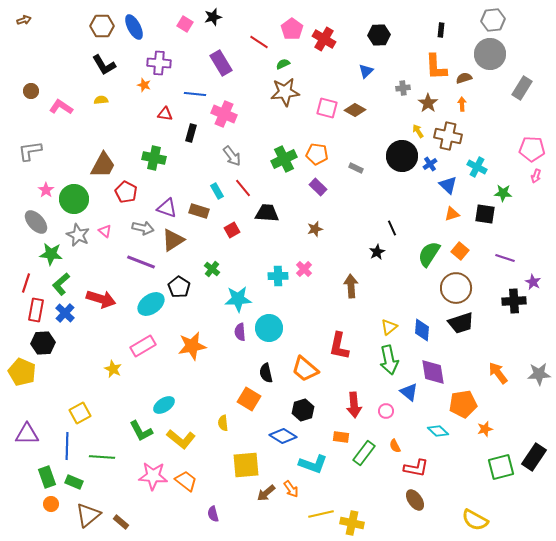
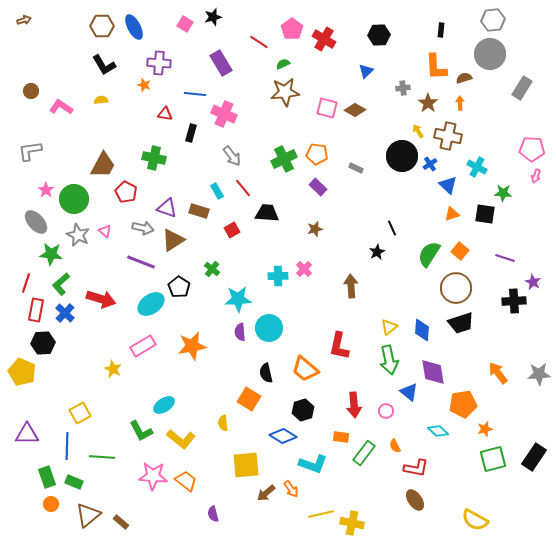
orange arrow at (462, 104): moved 2 px left, 1 px up
green square at (501, 467): moved 8 px left, 8 px up
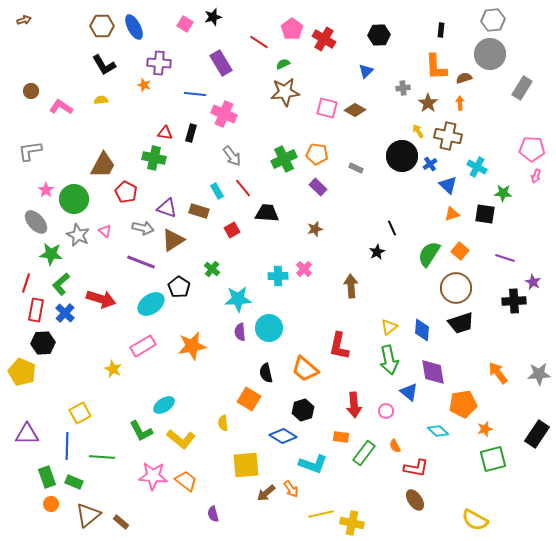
red triangle at (165, 114): moved 19 px down
black rectangle at (534, 457): moved 3 px right, 23 px up
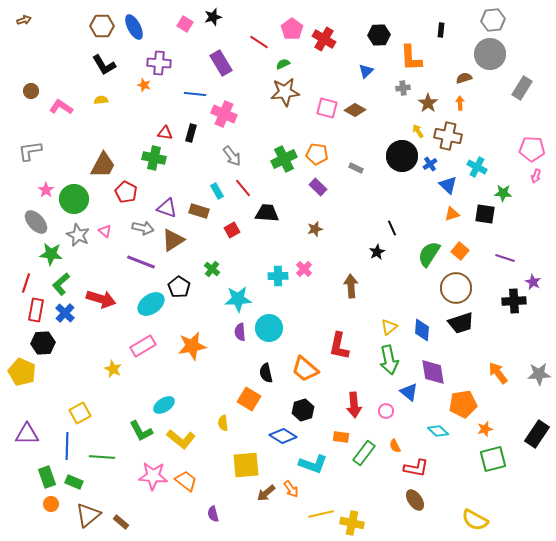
orange L-shape at (436, 67): moved 25 px left, 9 px up
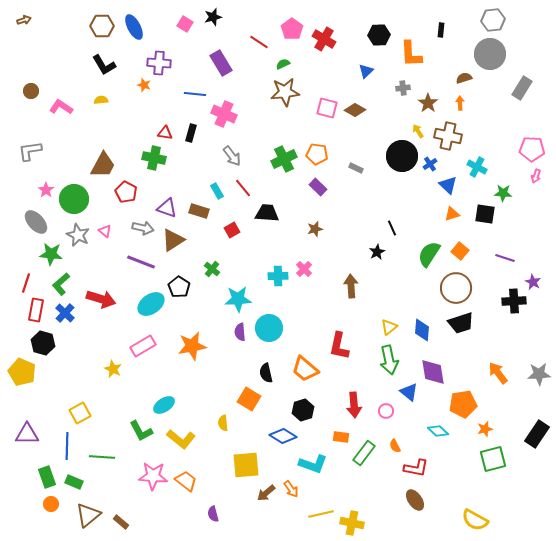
orange L-shape at (411, 58): moved 4 px up
black hexagon at (43, 343): rotated 20 degrees clockwise
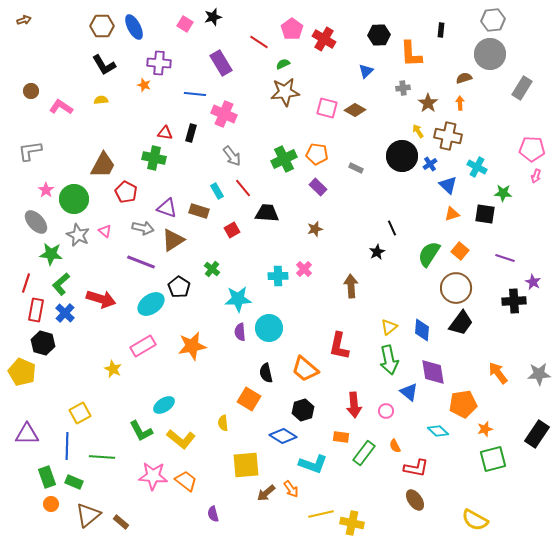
black trapezoid at (461, 323): rotated 36 degrees counterclockwise
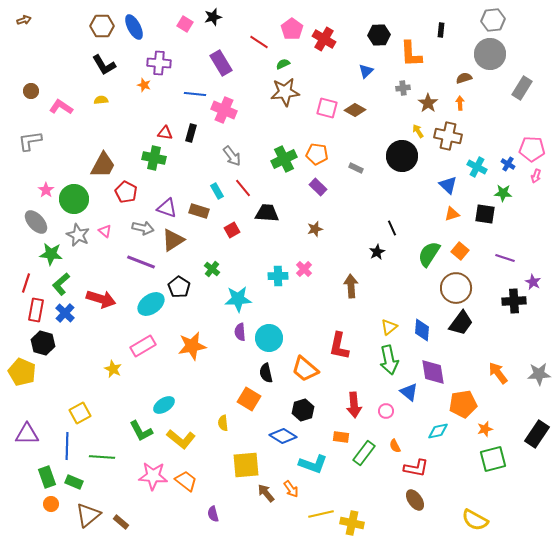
pink cross at (224, 114): moved 4 px up
gray L-shape at (30, 151): moved 10 px up
blue cross at (430, 164): moved 78 px right; rotated 24 degrees counterclockwise
cyan circle at (269, 328): moved 10 px down
cyan diamond at (438, 431): rotated 55 degrees counterclockwise
brown arrow at (266, 493): rotated 90 degrees clockwise
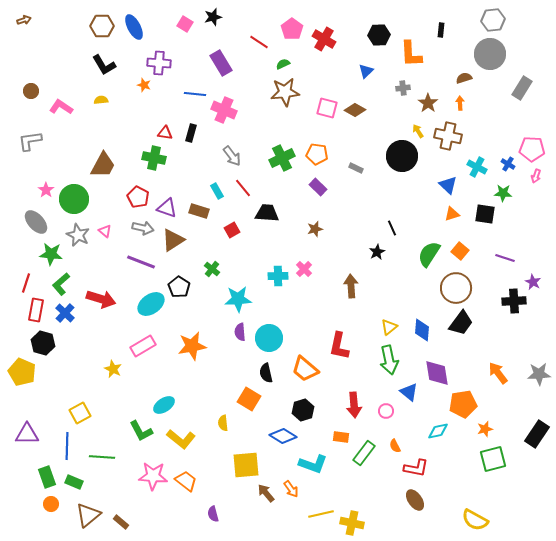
green cross at (284, 159): moved 2 px left, 1 px up
red pentagon at (126, 192): moved 12 px right, 5 px down
purple diamond at (433, 372): moved 4 px right, 1 px down
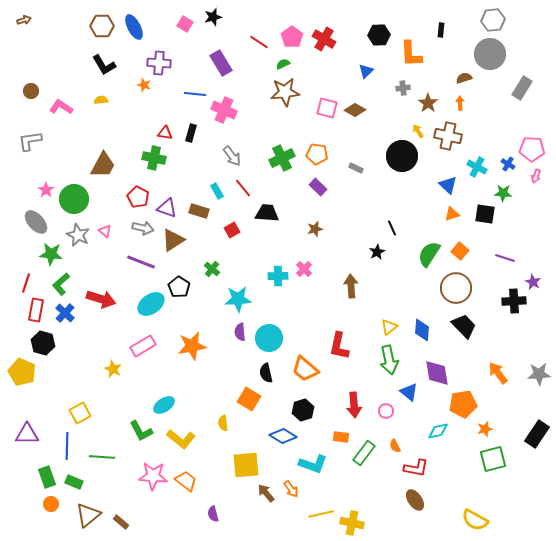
pink pentagon at (292, 29): moved 8 px down
black trapezoid at (461, 323): moved 3 px right, 3 px down; rotated 80 degrees counterclockwise
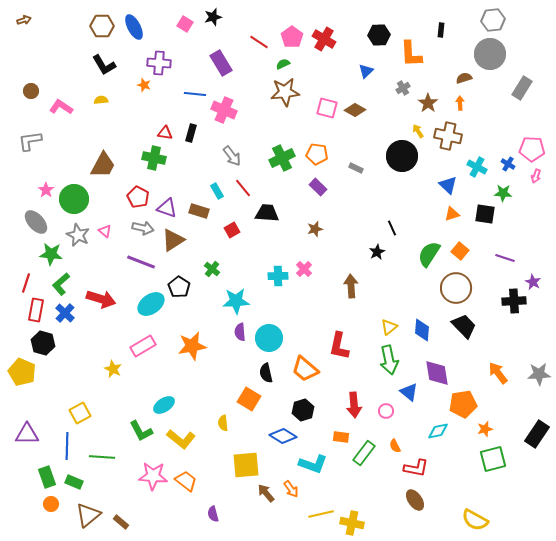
gray cross at (403, 88): rotated 24 degrees counterclockwise
cyan star at (238, 299): moved 2 px left, 2 px down
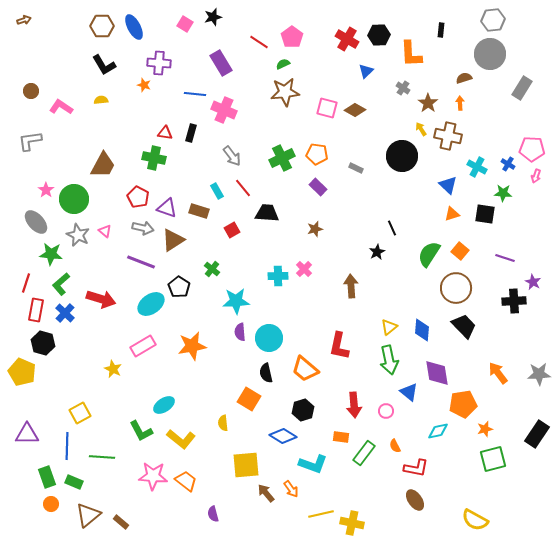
red cross at (324, 39): moved 23 px right
gray cross at (403, 88): rotated 24 degrees counterclockwise
yellow arrow at (418, 131): moved 3 px right, 2 px up
